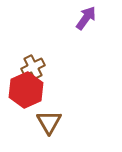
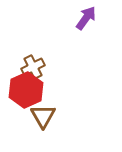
brown triangle: moved 6 px left, 6 px up
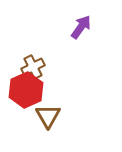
purple arrow: moved 5 px left, 9 px down
brown triangle: moved 5 px right
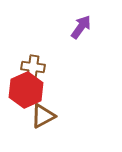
brown cross: rotated 35 degrees clockwise
brown triangle: moved 5 px left; rotated 32 degrees clockwise
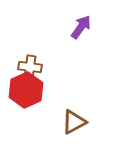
brown cross: moved 3 px left
brown triangle: moved 31 px right, 6 px down
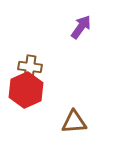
brown triangle: rotated 24 degrees clockwise
